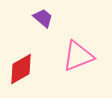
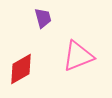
purple trapezoid: rotated 35 degrees clockwise
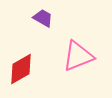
purple trapezoid: rotated 45 degrees counterclockwise
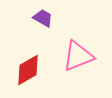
red diamond: moved 7 px right, 1 px down
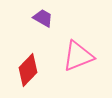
red diamond: rotated 16 degrees counterclockwise
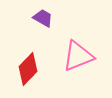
red diamond: moved 1 px up
